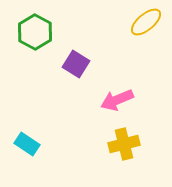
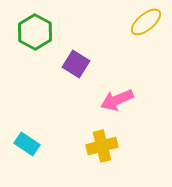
yellow cross: moved 22 px left, 2 px down
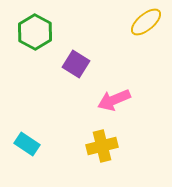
pink arrow: moved 3 px left
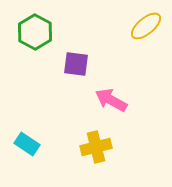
yellow ellipse: moved 4 px down
purple square: rotated 24 degrees counterclockwise
pink arrow: moved 3 px left; rotated 52 degrees clockwise
yellow cross: moved 6 px left, 1 px down
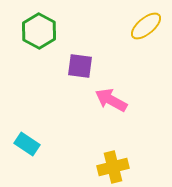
green hexagon: moved 4 px right, 1 px up
purple square: moved 4 px right, 2 px down
yellow cross: moved 17 px right, 20 px down
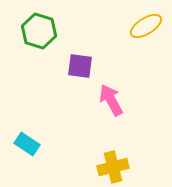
yellow ellipse: rotated 8 degrees clockwise
green hexagon: rotated 12 degrees counterclockwise
pink arrow: rotated 32 degrees clockwise
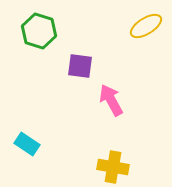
yellow cross: rotated 24 degrees clockwise
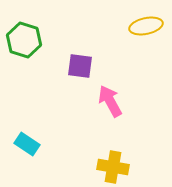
yellow ellipse: rotated 20 degrees clockwise
green hexagon: moved 15 px left, 9 px down
pink arrow: moved 1 px left, 1 px down
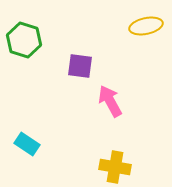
yellow cross: moved 2 px right
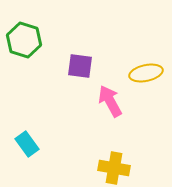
yellow ellipse: moved 47 px down
cyan rectangle: rotated 20 degrees clockwise
yellow cross: moved 1 px left, 1 px down
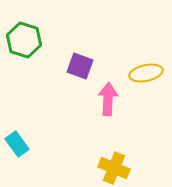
purple square: rotated 12 degrees clockwise
pink arrow: moved 2 px left, 2 px up; rotated 32 degrees clockwise
cyan rectangle: moved 10 px left
yellow cross: rotated 12 degrees clockwise
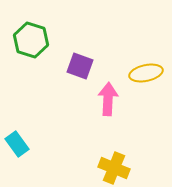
green hexagon: moved 7 px right
